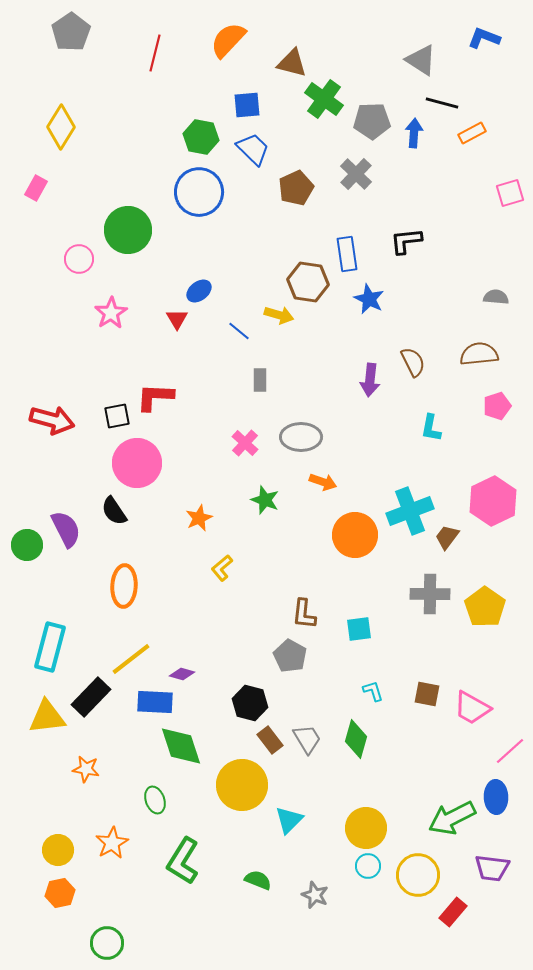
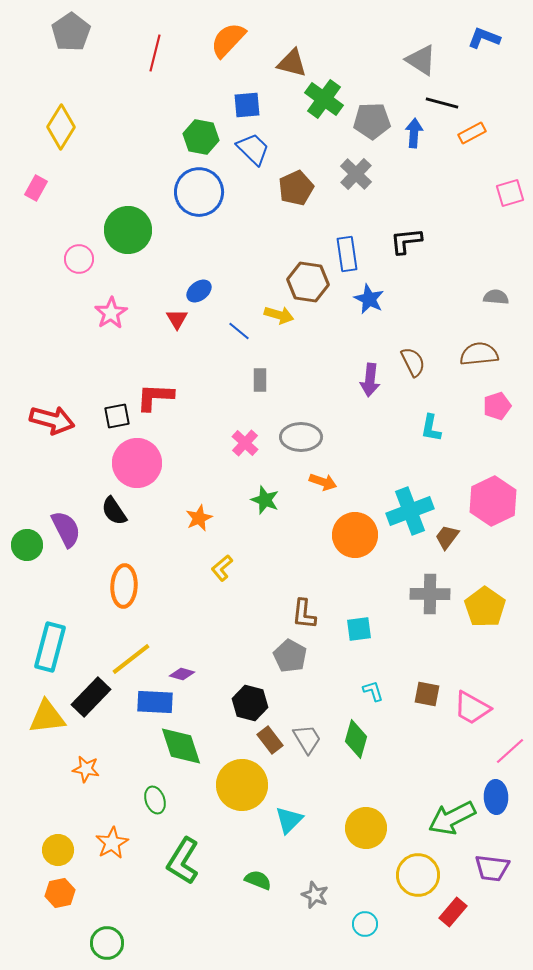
cyan circle at (368, 866): moved 3 px left, 58 px down
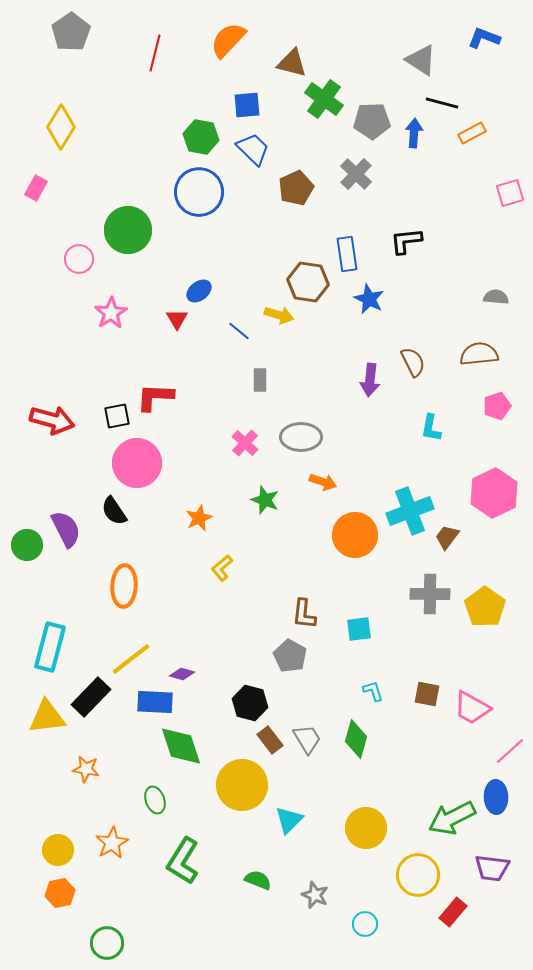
pink hexagon at (493, 501): moved 1 px right, 8 px up
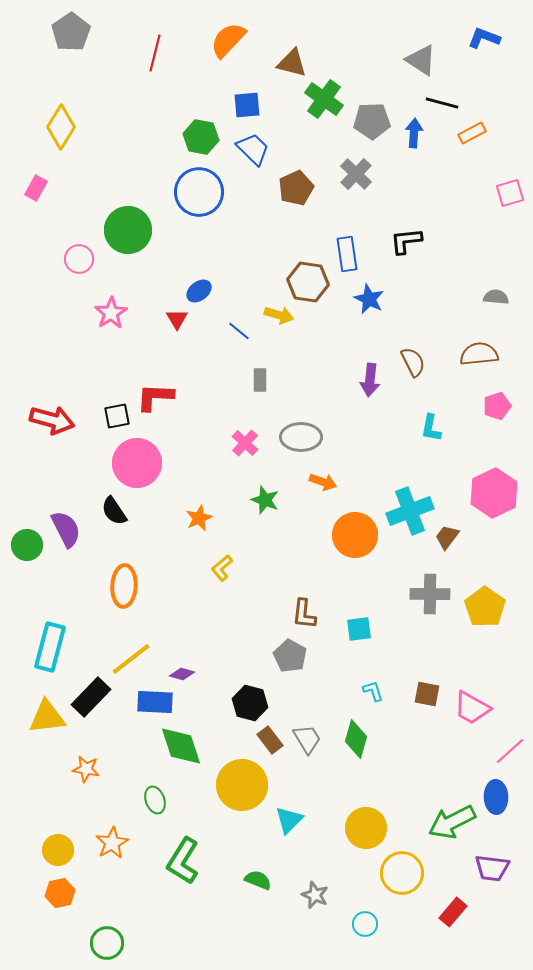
green arrow at (452, 818): moved 4 px down
yellow circle at (418, 875): moved 16 px left, 2 px up
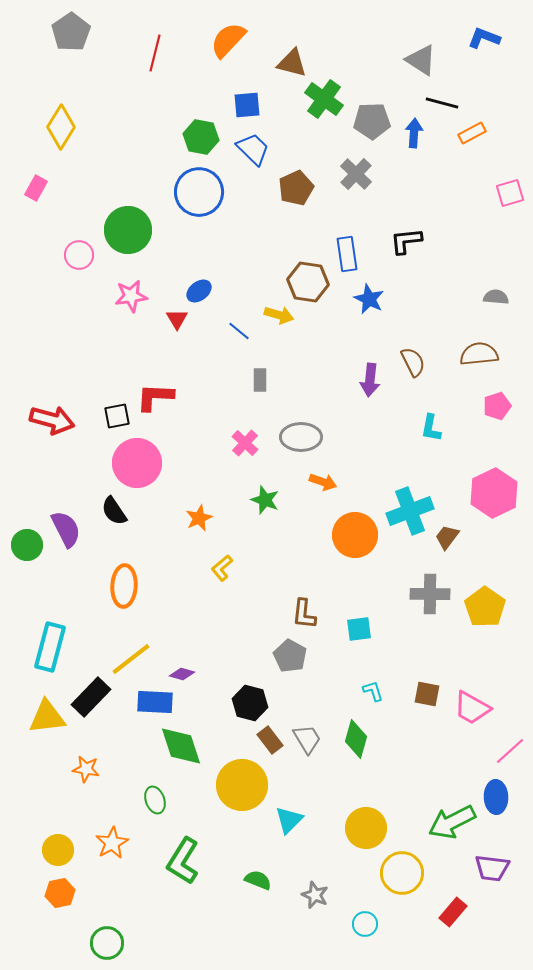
pink circle at (79, 259): moved 4 px up
pink star at (111, 313): moved 20 px right, 17 px up; rotated 24 degrees clockwise
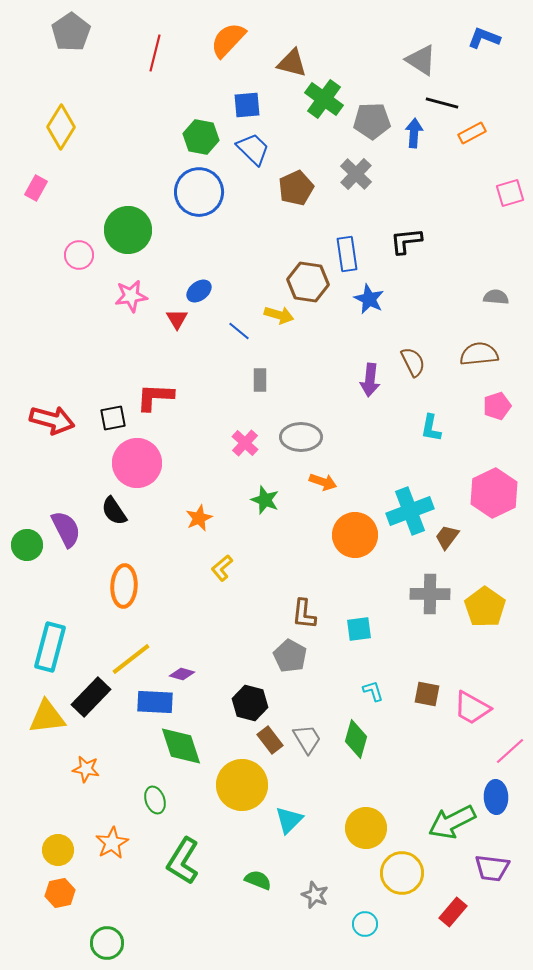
black square at (117, 416): moved 4 px left, 2 px down
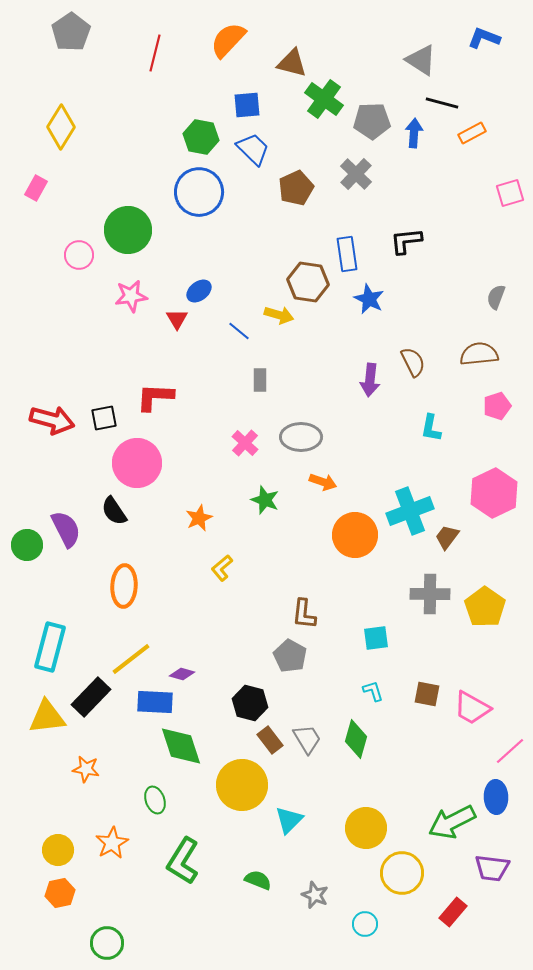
gray semicircle at (496, 297): rotated 75 degrees counterclockwise
black square at (113, 418): moved 9 px left
cyan square at (359, 629): moved 17 px right, 9 px down
